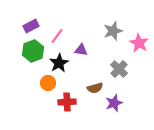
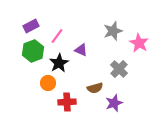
purple triangle: rotated 16 degrees clockwise
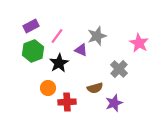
gray star: moved 16 px left, 5 px down
orange circle: moved 5 px down
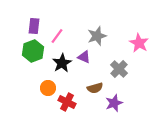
purple rectangle: moved 3 px right; rotated 56 degrees counterclockwise
purple triangle: moved 3 px right, 7 px down
black star: moved 3 px right
red cross: rotated 30 degrees clockwise
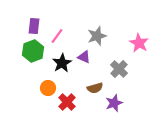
red cross: rotated 18 degrees clockwise
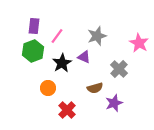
red cross: moved 8 px down
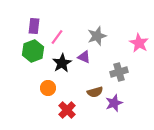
pink line: moved 1 px down
gray cross: moved 3 px down; rotated 30 degrees clockwise
brown semicircle: moved 4 px down
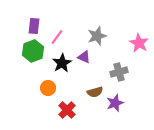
purple star: moved 1 px right
